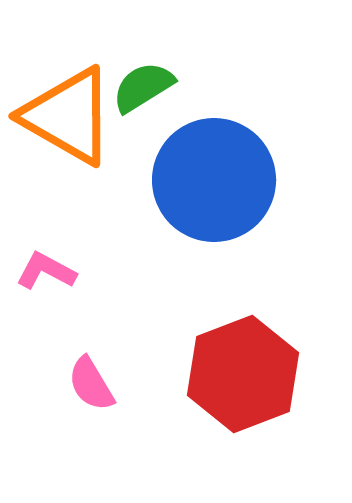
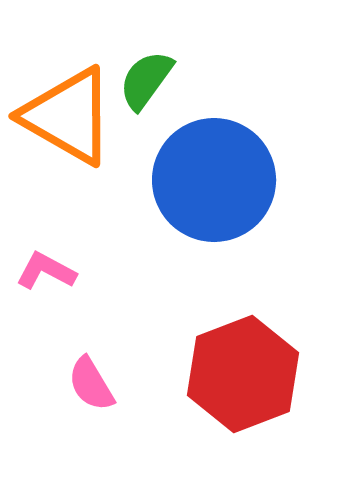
green semicircle: moved 3 px right, 7 px up; rotated 22 degrees counterclockwise
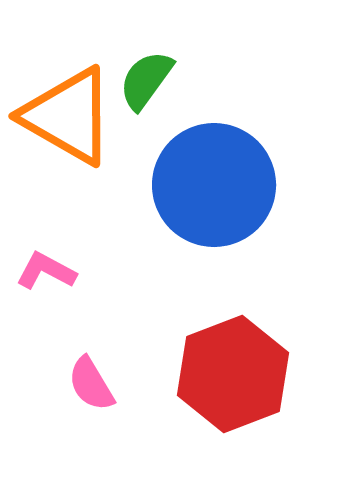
blue circle: moved 5 px down
red hexagon: moved 10 px left
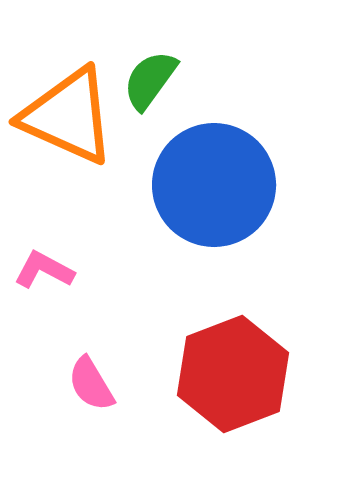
green semicircle: moved 4 px right
orange triangle: rotated 6 degrees counterclockwise
pink L-shape: moved 2 px left, 1 px up
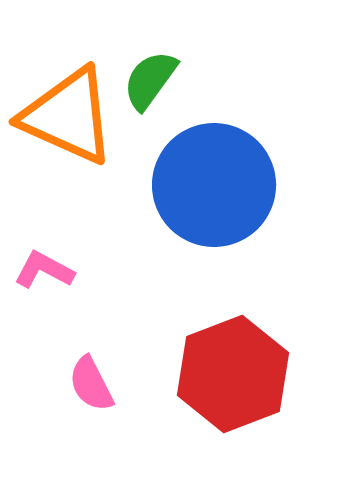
pink semicircle: rotated 4 degrees clockwise
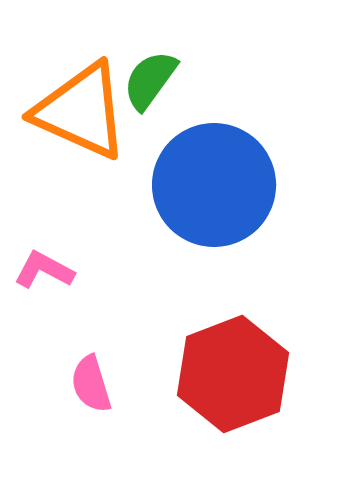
orange triangle: moved 13 px right, 5 px up
pink semicircle: rotated 10 degrees clockwise
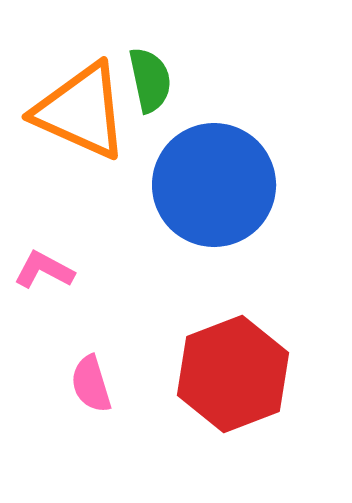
green semicircle: rotated 132 degrees clockwise
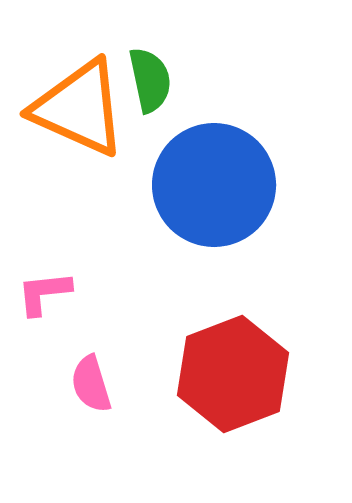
orange triangle: moved 2 px left, 3 px up
pink L-shape: moved 23 px down; rotated 34 degrees counterclockwise
